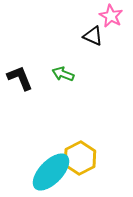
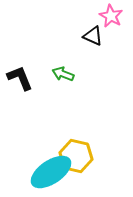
yellow hexagon: moved 4 px left, 2 px up; rotated 20 degrees counterclockwise
cyan ellipse: rotated 12 degrees clockwise
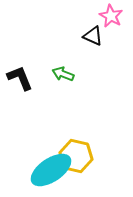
cyan ellipse: moved 2 px up
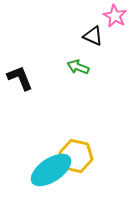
pink star: moved 4 px right
green arrow: moved 15 px right, 7 px up
